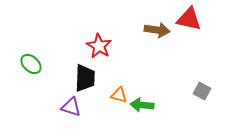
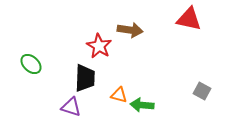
brown arrow: moved 27 px left
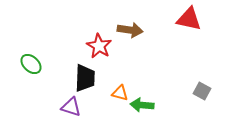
orange triangle: moved 1 px right, 2 px up
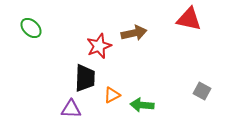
brown arrow: moved 4 px right, 3 px down; rotated 20 degrees counterclockwise
red star: rotated 20 degrees clockwise
green ellipse: moved 36 px up
orange triangle: moved 8 px left, 2 px down; rotated 42 degrees counterclockwise
purple triangle: moved 2 px down; rotated 15 degrees counterclockwise
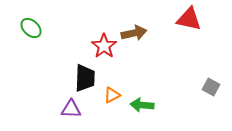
red star: moved 5 px right; rotated 15 degrees counterclockwise
gray square: moved 9 px right, 4 px up
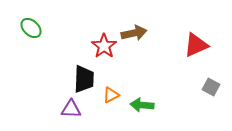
red triangle: moved 7 px right, 26 px down; rotated 36 degrees counterclockwise
black trapezoid: moved 1 px left, 1 px down
orange triangle: moved 1 px left
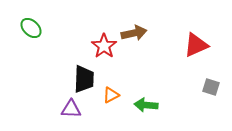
gray square: rotated 12 degrees counterclockwise
green arrow: moved 4 px right
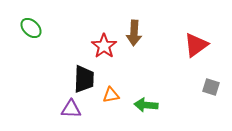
brown arrow: rotated 105 degrees clockwise
red triangle: rotated 12 degrees counterclockwise
orange triangle: rotated 18 degrees clockwise
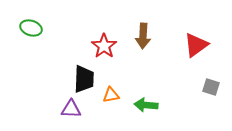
green ellipse: rotated 25 degrees counterclockwise
brown arrow: moved 9 px right, 3 px down
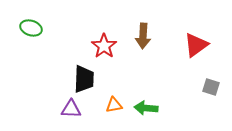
orange triangle: moved 3 px right, 10 px down
green arrow: moved 3 px down
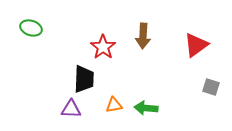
red star: moved 1 px left, 1 px down
